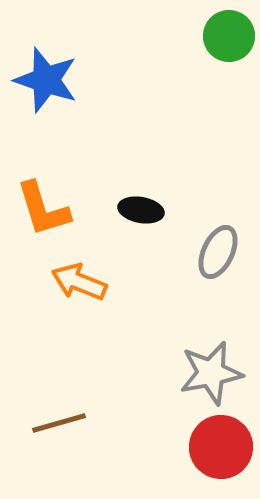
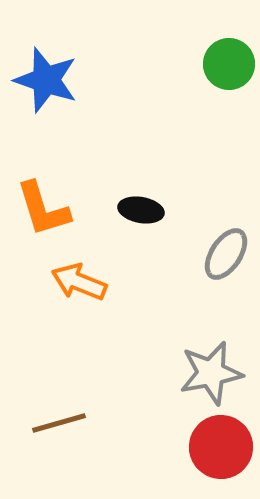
green circle: moved 28 px down
gray ellipse: moved 8 px right, 2 px down; rotated 8 degrees clockwise
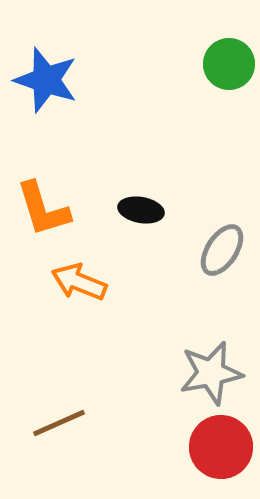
gray ellipse: moved 4 px left, 4 px up
brown line: rotated 8 degrees counterclockwise
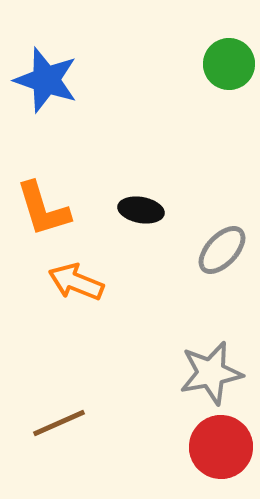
gray ellipse: rotated 10 degrees clockwise
orange arrow: moved 3 px left
